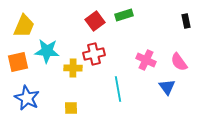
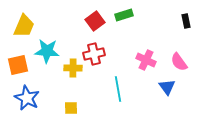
orange square: moved 3 px down
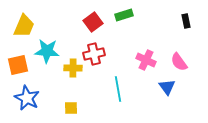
red square: moved 2 px left, 1 px down
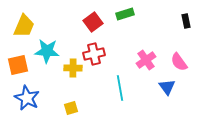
green rectangle: moved 1 px right, 1 px up
pink cross: rotated 30 degrees clockwise
cyan line: moved 2 px right, 1 px up
yellow square: rotated 16 degrees counterclockwise
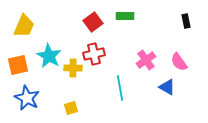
green rectangle: moved 2 px down; rotated 18 degrees clockwise
cyan star: moved 2 px right, 5 px down; rotated 25 degrees clockwise
blue triangle: rotated 24 degrees counterclockwise
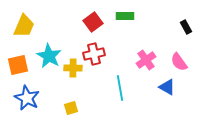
black rectangle: moved 6 px down; rotated 16 degrees counterclockwise
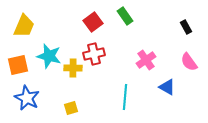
green rectangle: rotated 54 degrees clockwise
cyan star: rotated 15 degrees counterclockwise
pink semicircle: moved 10 px right
cyan line: moved 5 px right, 9 px down; rotated 15 degrees clockwise
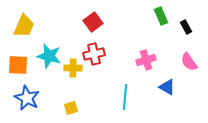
green rectangle: moved 36 px right; rotated 12 degrees clockwise
pink cross: rotated 18 degrees clockwise
orange square: rotated 15 degrees clockwise
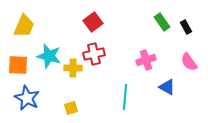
green rectangle: moved 1 px right, 6 px down; rotated 12 degrees counterclockwise
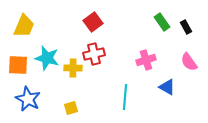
cyan star: moved 2 px left, 2 px down
blue star: moved 1 px right, 1 px down
